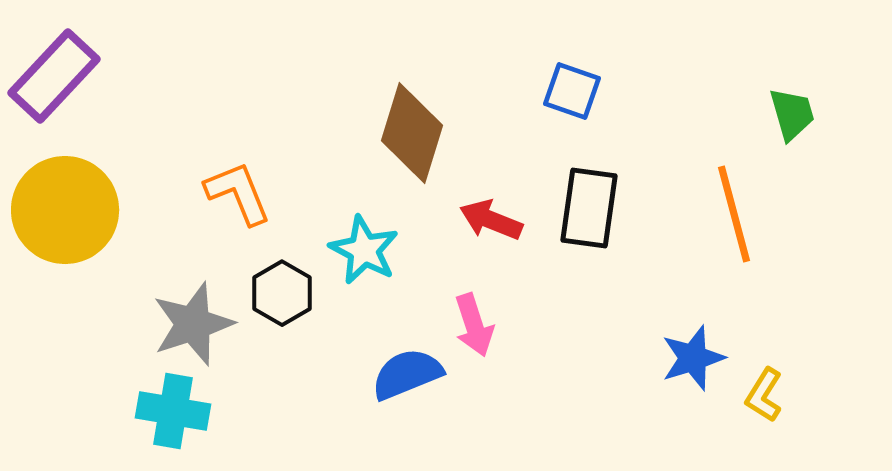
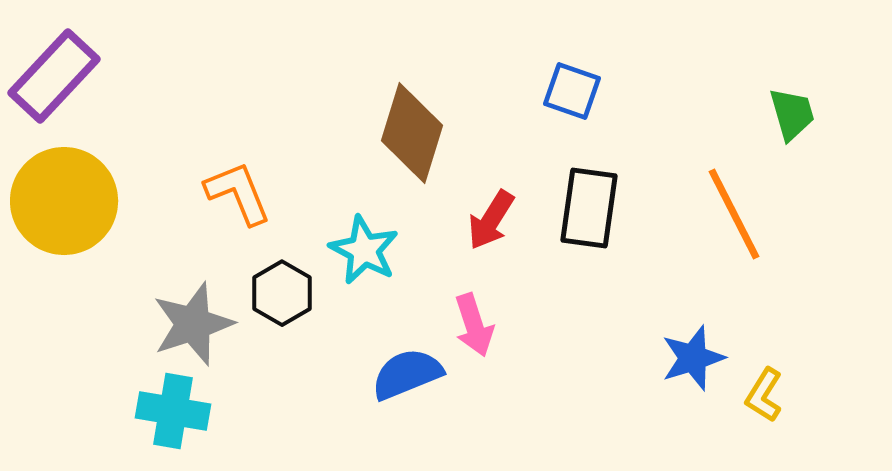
yellow circle: moved 1 px left, 9 px up
orange line: rotated 12 degrees counterclockwise
red arrow: rotated 80 degrees counterclockwise
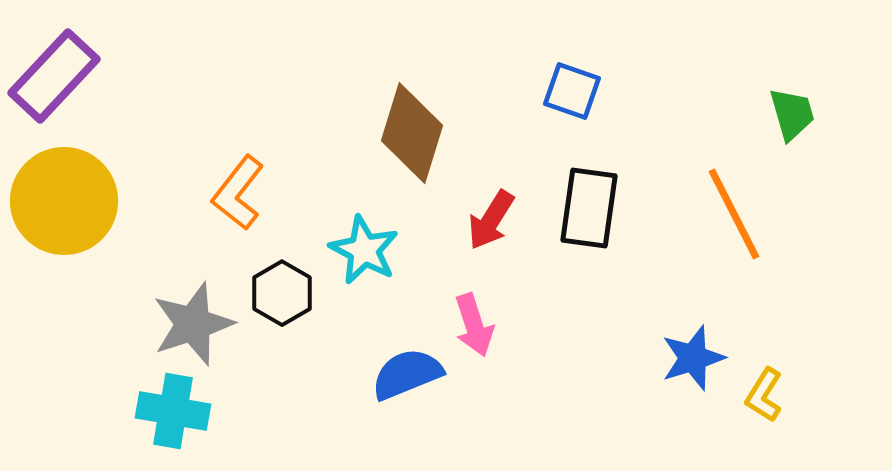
orange L-shape: rotated 120 degrees counterclockwise
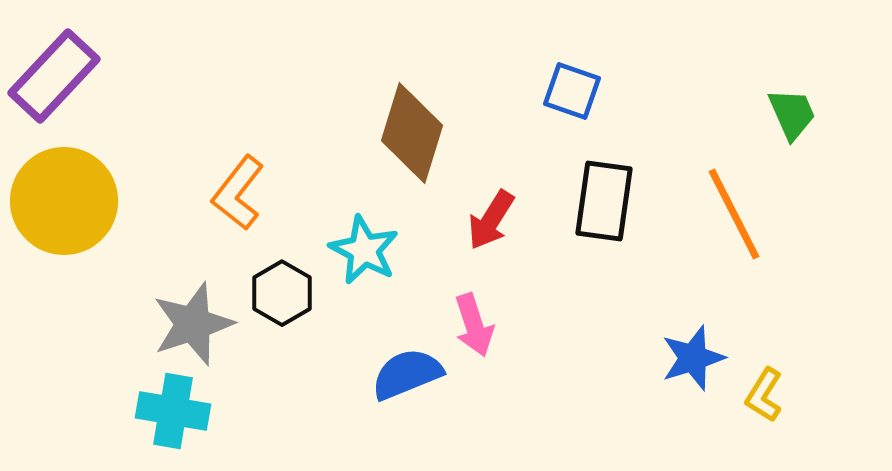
green trapezoid: rotated 8 degrees counterclockwise
black rectangle: moved 15 px right, 7 px up
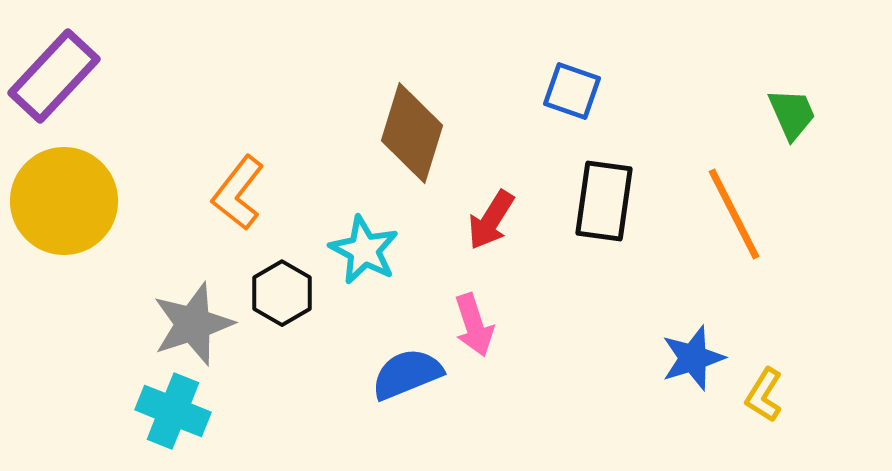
cyan cross: rotated 12 degrees clockwise
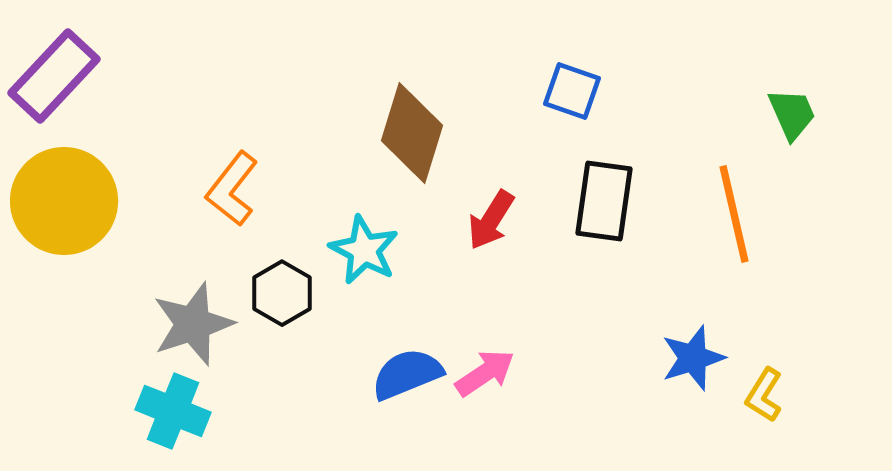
orange L-shape: moved 6 px left, 4 px up
orange line: rotated 14 degrees clockwise
pink arrow: moved 11 px right, 48 px down; rotated 106 degrees counterclockwise
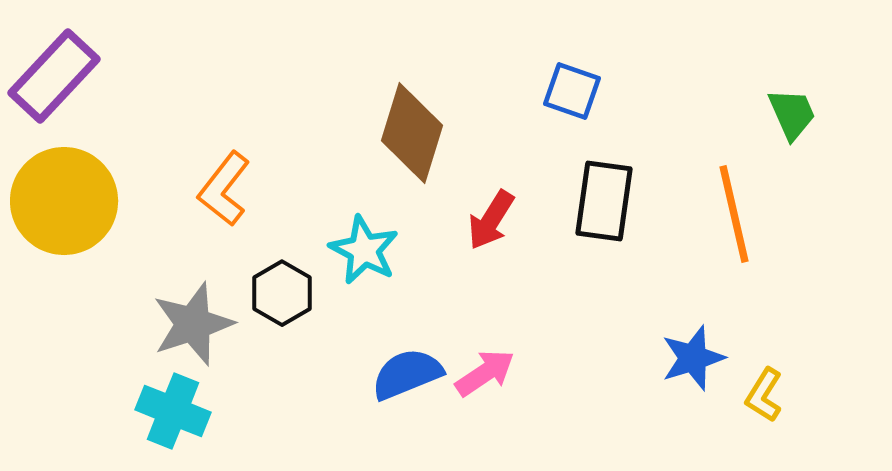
orange L-shape: moved 8 px left
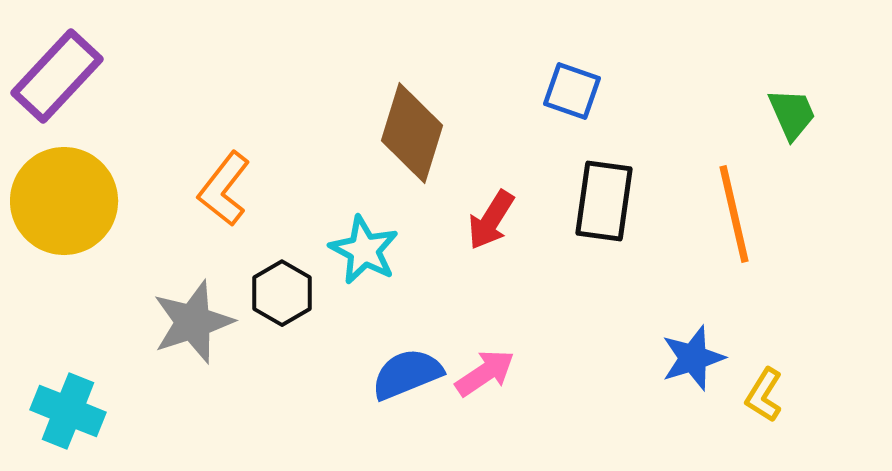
purple rectangle: moved 3 px right
gray star: moved 2 px up
cyan cross: moved 105 px left
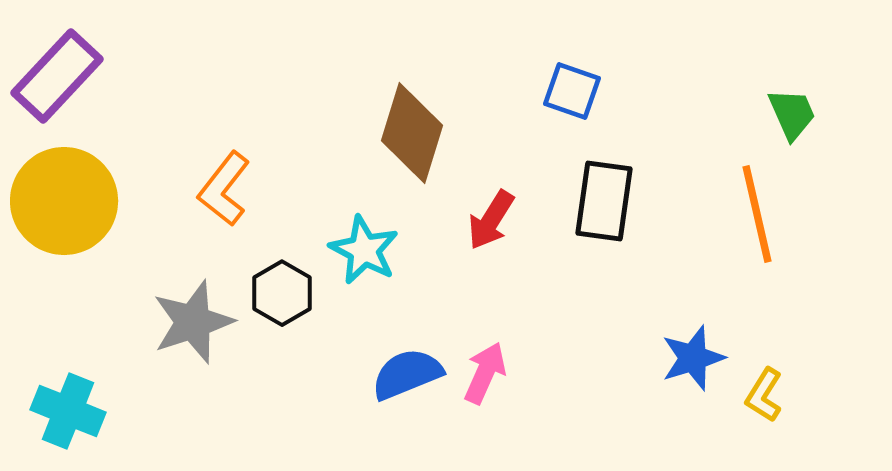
orange line: moved 23 px right
pink arrow: rotated 32 degrees counterclockwise
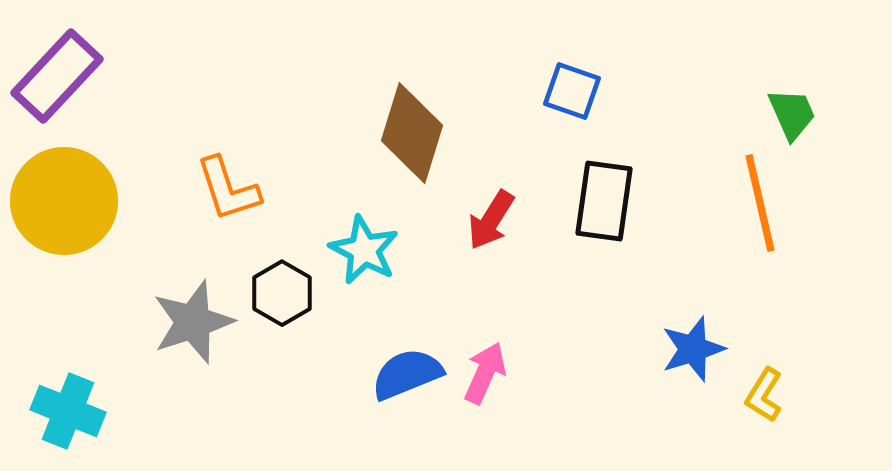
orange L-shape: moved 4 px right; rotated 56 degrees counterclockwise
orange line: moved 3 px right, 11 px up
blue star: moved 9 px up
